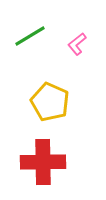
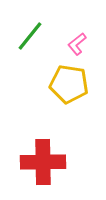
green line: rotated 20 degrees counterclockwise
yellow pentagon: moved 19 px right, 18 px up; rotated 15 degrees counterclockwise
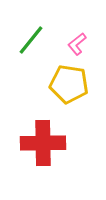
green line: moved 1 px right, 4 px down
red cross: moved 19 px up
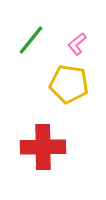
red cross: moved 4 px down
